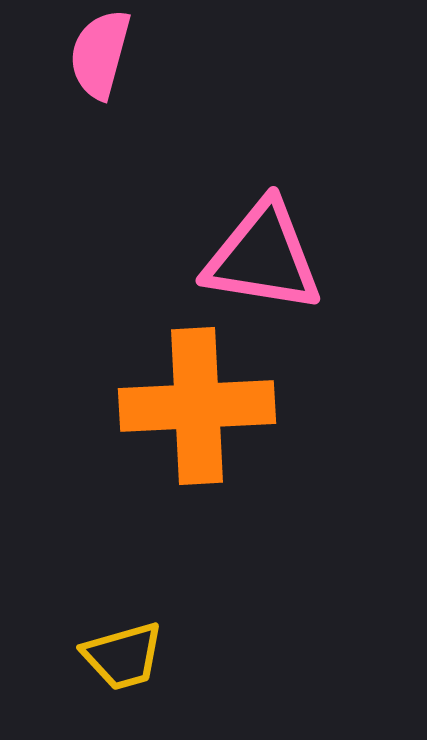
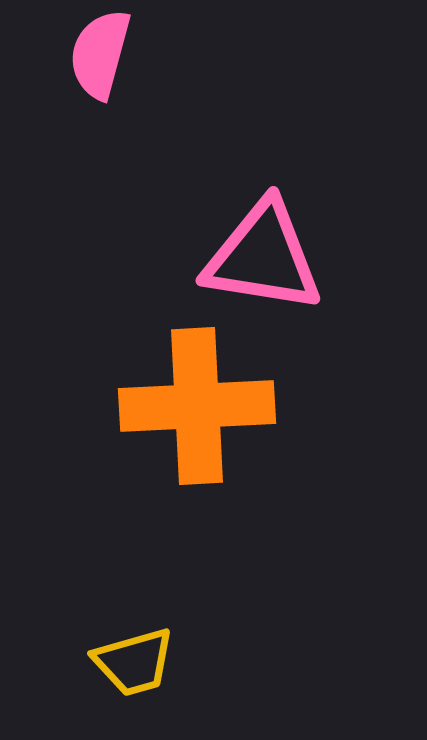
yellow trapezoid: moved 11 px right, 6 px down
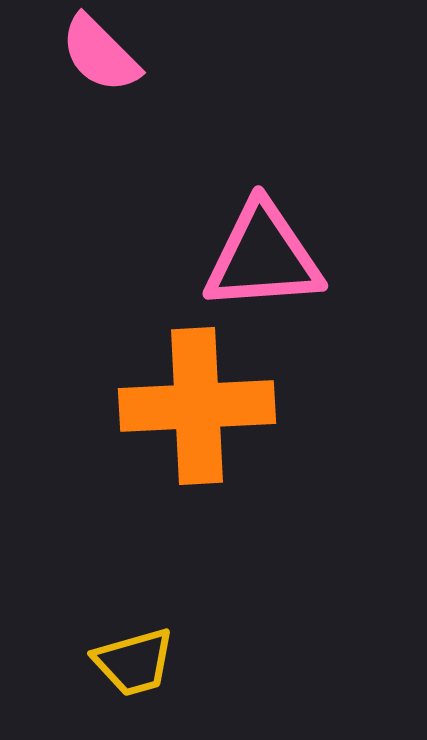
pink semicircle: rotated 60 degrees counterclockwise
pink triangle: rotated 13 degrees counterclockwise
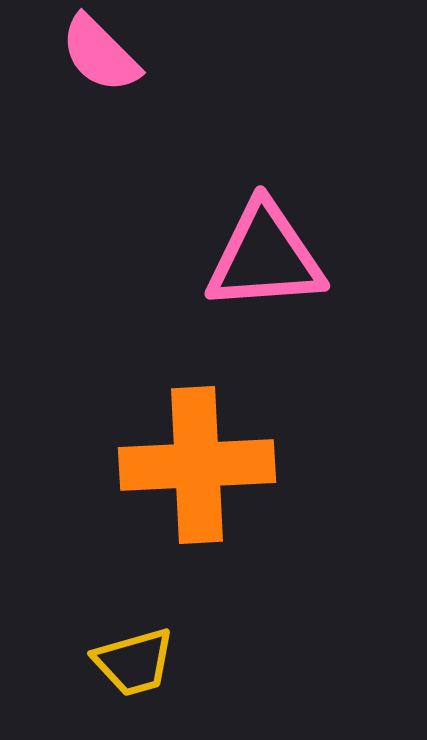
pink triangle: moved 2 px right
orange cross: moved 59 px down
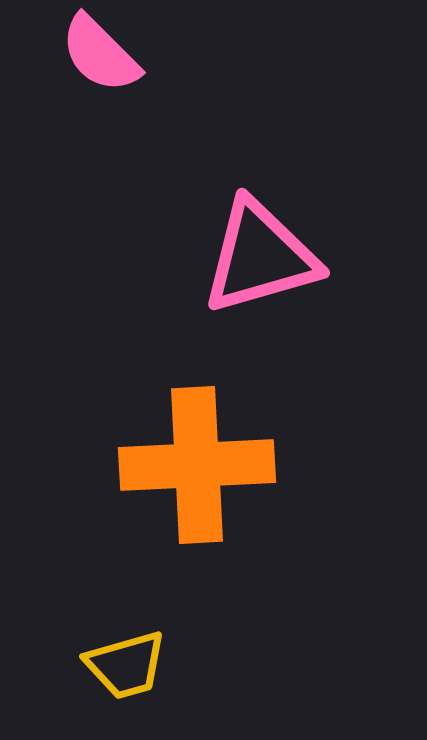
pink triangle: moved 5 px left; rotated 12 degrees counterclockwise
yellow trapezoid: moved 8 px left, 3 px down
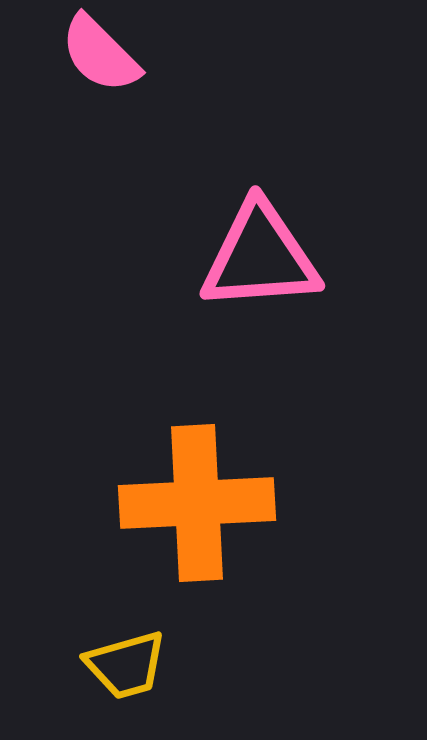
pink triangle: rotated 12 degrees clockwise
orange cross: moved 38 px down
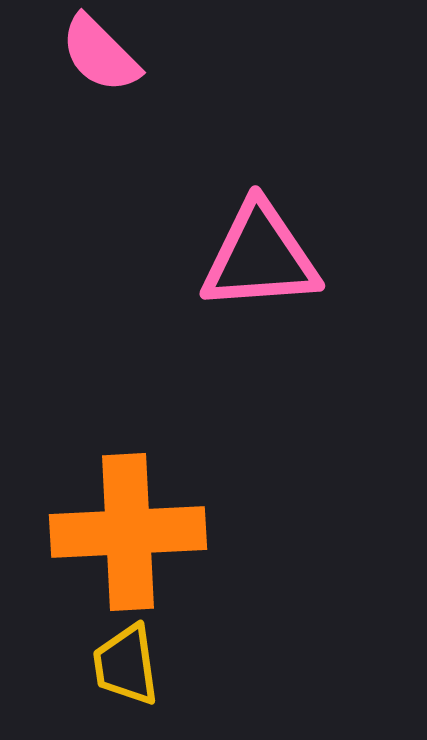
orange cross: moved 69 px left, 29 px down
yellow trapezoid: rotated 98 degrees clockwise
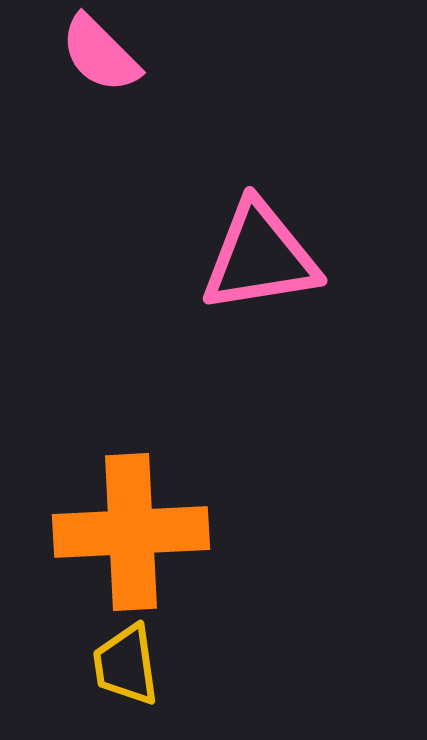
pink triangle: rotated 5 degrees counterclockwise
orange cross: moved 3 px right
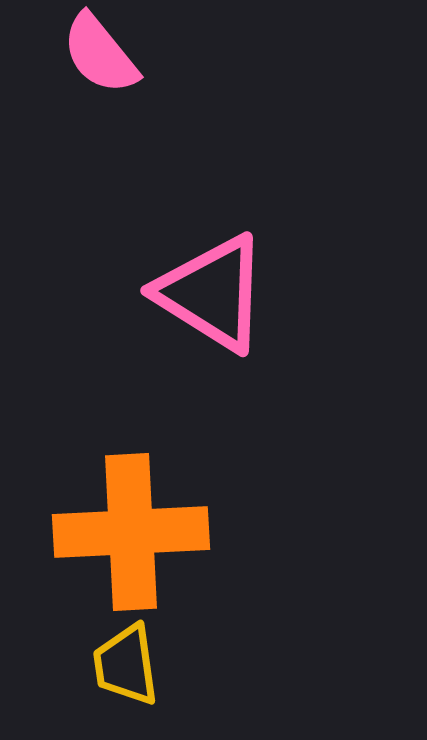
pink semicircle: rotated 6 degrees clockwise
pink triangle: moved 48 px left, 36 px down; rotated 41 degrees clockwise
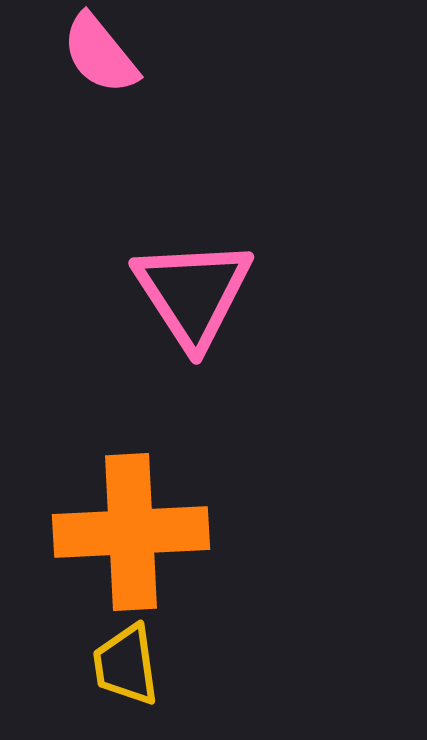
pink triangle: moved 19 px left; rotated 25 degrees clockwise
